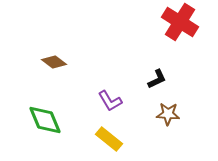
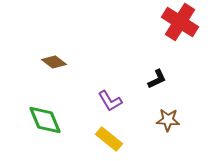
brown star: moved 6 px down
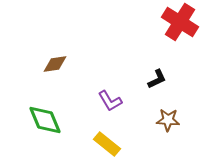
brown diamond: moved 1 px right, 2 px down; rotated 45 degrees counterclockwise
yellow rectangle: moved 2 px left, 5 px down
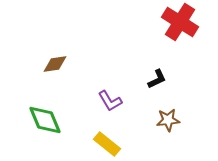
brown star: rotated 10 degrees counterclockwise
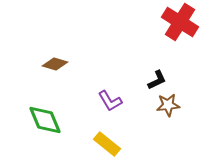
brown diamond: rotated 25 degrees clockwise
black L-shape: moved 1 px down
brown star: moved 15 px up
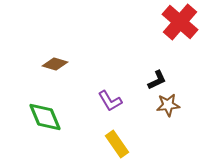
red cross: rotated 9 degrees clockwise
green diamond: moved 3 px up
yellow rectangle: moved 10 px right; rotated 16 degrees clockwise
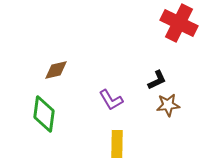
red cross: moved 1 px left, 1 px down; rotated 15 degrees counterclockwise
brown diamond: moved 1 px right, 6 px down; rotated 30 degrees counterclockwise
purple L-shape: moved 1 px right, 1 px up
green diamond: moved 1 px left, 3 px up; rotated 30 degrees clockwise
yellow rectangle: rotated 36 degrees clockwise
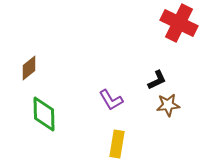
brown diamond: moved 27 px left, 2 px up; rotated 25 degrees counterclockwise
green diamond: rotated 9 degrees counterclockwise
yellow rectangle: rotated 8 degrees clockwise
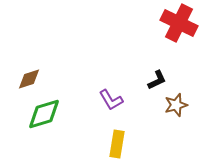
brown diamond: moved 11 px down; rotated 20 degrees clockwise
brown star: moved 8 px right; rotated 10 degrees counterclockwise
green diamond: rotated 75 degrees clockwise
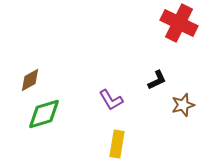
brown diamond: moved 1 px right, 1 px down; rotated 10 degrees counterclockwise
brown star: moved 7 px right
